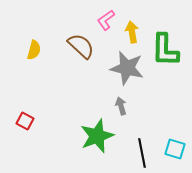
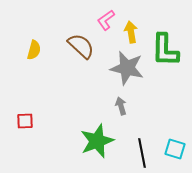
yellow arrow: moved 1 px left
red square: rotated 30 degrees counterclockwise
green star: moved 5 px down
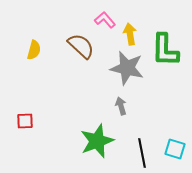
pink L-shape: moved 1 px left; rotated 85 degrees clockwise
yellow arrow: moved 1 px left, 2 px down
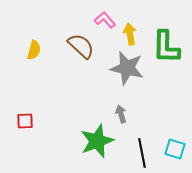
green L-shape: moved 1 px right, 3 px up
gray arrow: moved 8 px down
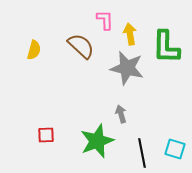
pink L-shape: rotated 40 degrees clockwise
red square: moved 21 px right, 14 px down
